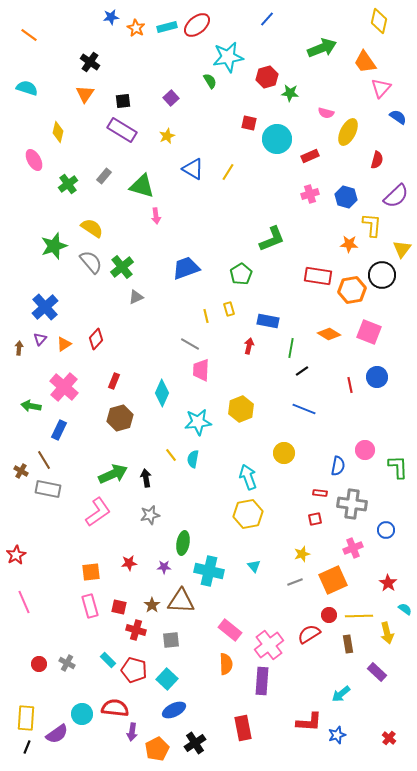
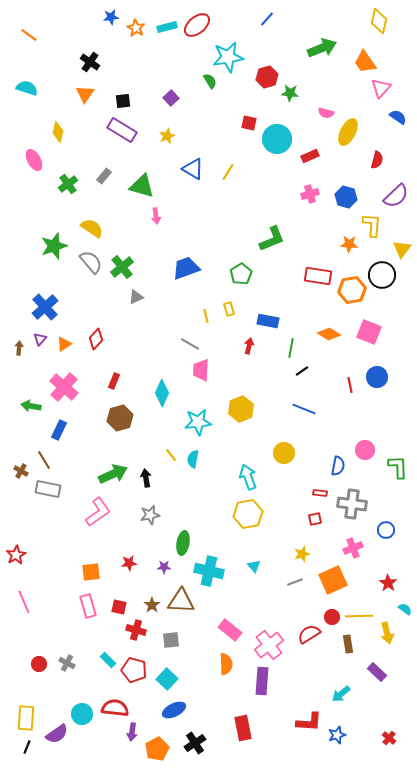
pink rectangle at (90, 606): moved 2 px left
red circle at (329, 615): moved 3 px right, 2 px down
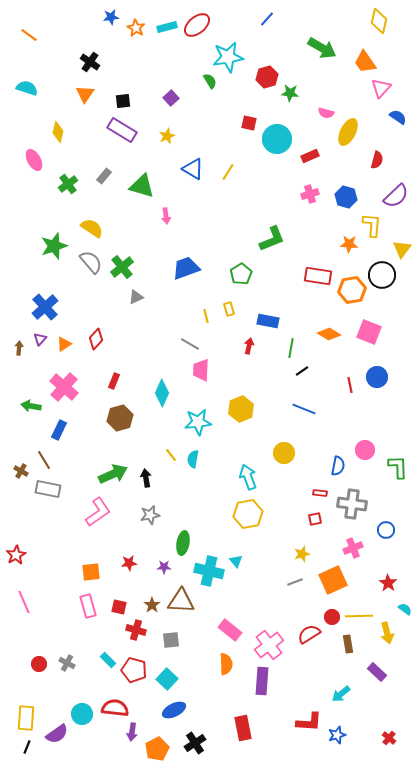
green arrow at (322, 48): rotated 52 degrees clockwise
pink arrow at (156, 216): moved 10 px right
cyan triangle at (254, 566): moved 18 px left, 5 px up
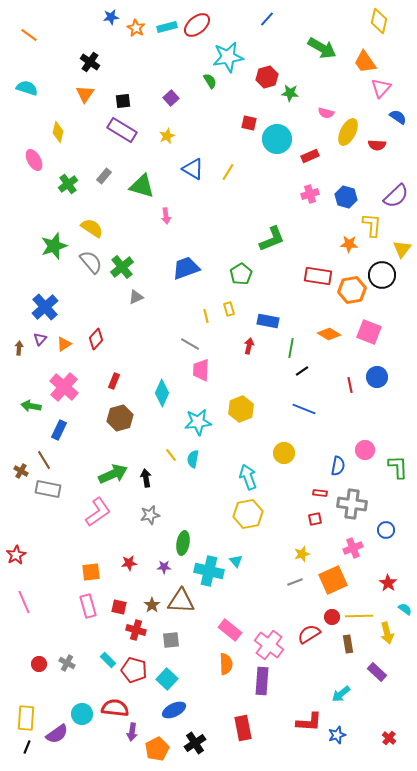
red semicircle at (377, 160): moved 15 px up; rotated 78 degrees clockwise
pink cross at (269, 645): rotated 16 degrees counterclockwise
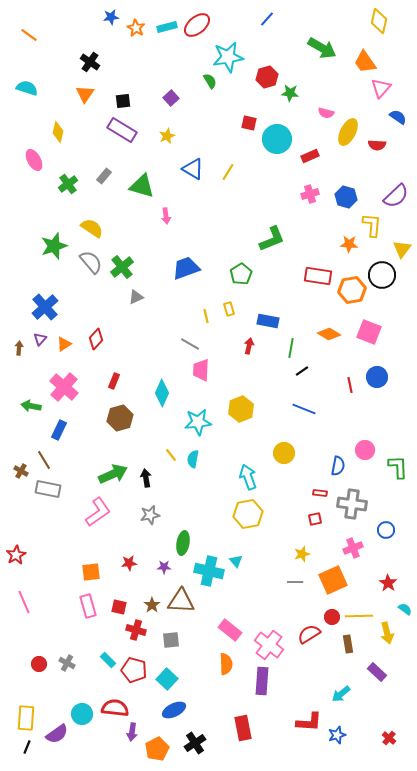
gray line at (295, 582): rotated 21 degrees clockwise
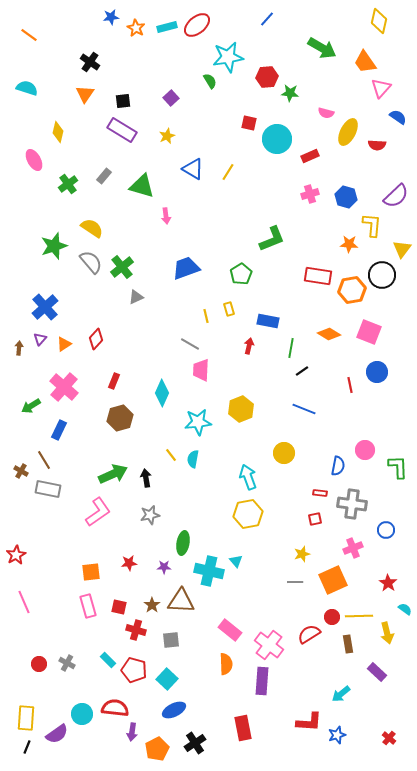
red hexagon at (267, 77): rotated 10 degrees clockwise
blue circle at (377, 377): moved 5 px up
green arrow at (31, 406): rotated 42 degrees counterclockwise
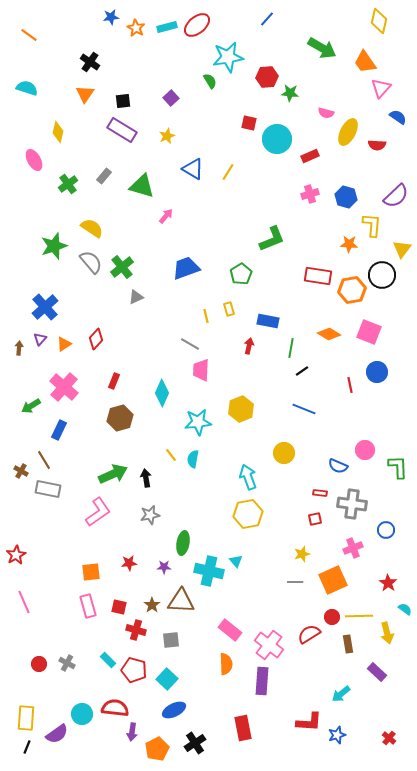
pink arrow at (166, 216): rotated 133 degrees counterclockwise
blue semicircle at (338, 466): rotated 102 degrees clockwise
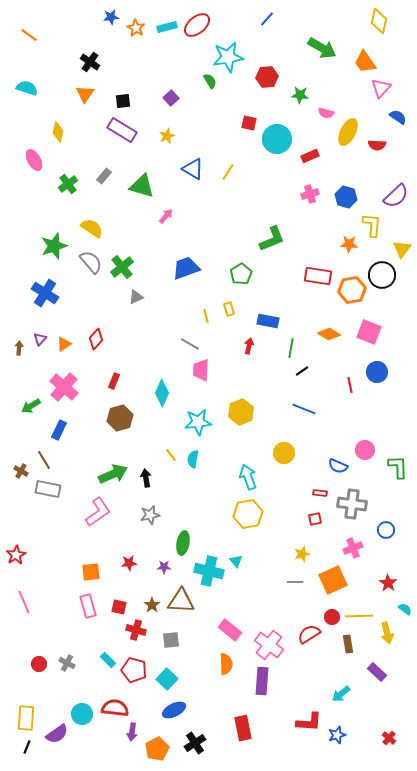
green star at (290, 93): moved 10 px right, 2 px down
blue cross at (45, 307): moved 14 px up; rotated 16 degrees counterclockwise
yellow hexagon at (241, 409): moved 3 px down
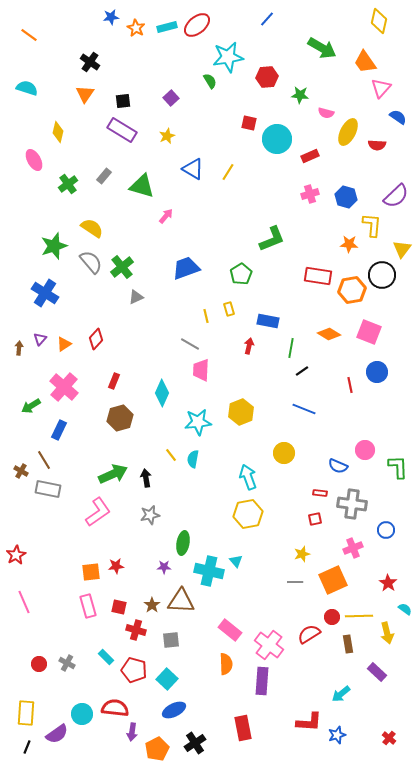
red star at (129, 563): moved 13 px left, 3 px down
cyan rectangle at (108, 660): moved 2 px left, 3 px up
yellow rectangle at (26, 718): moved 5 px up
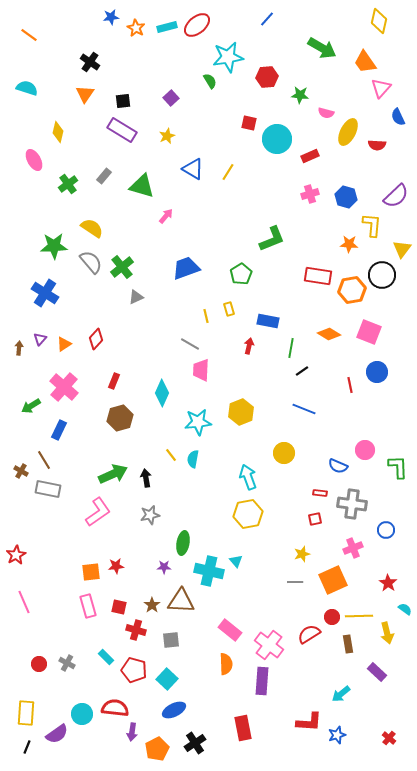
blue semicircle at (398, 117): rotated 150 degrees counterclockwise
green star at (54, 246): rotated 16 degrees clockwise
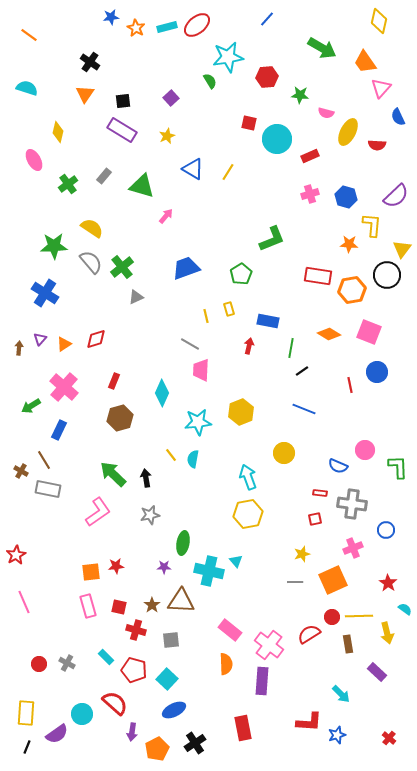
black circle at (382, 275): moved 5 px right
red diamond at (96, 339): rotated 30 degrees clockwise
green arrow at (113, 474): rotated 112 degrees counterclockwise
cyan arrow at (341, 694): rotated 96 degrees counterclockwise
red semicircle at (115, 708): moved 5 px up; rotated 36 degrees clockwise
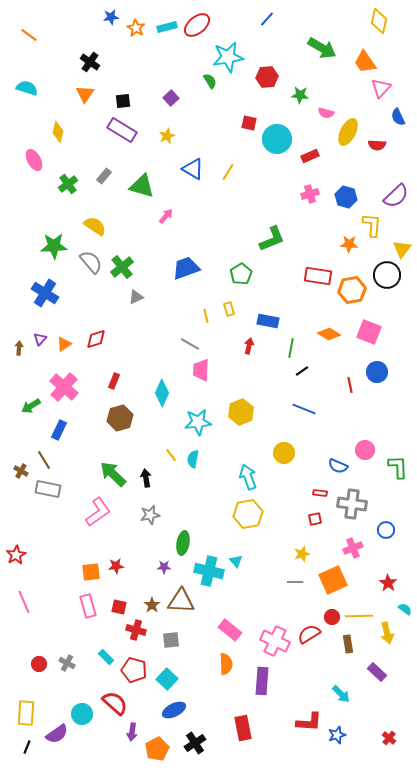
yellow semicircle at (92, 228): moved 3 px right, 2 px up
pink cross at (269, 645): moved 6 px right, 4 px up; rotated 12 degrees counterclockwise
